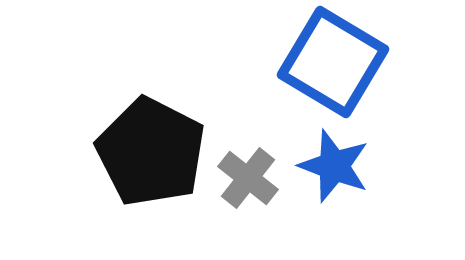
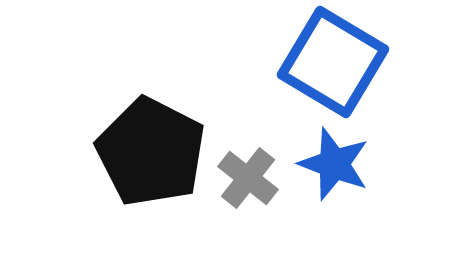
blue star: moved 2 px up
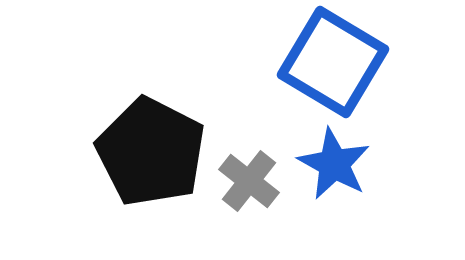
blue star: rotated 8 degrees clockwise
gray cross: moved 1 px right, 3 px down
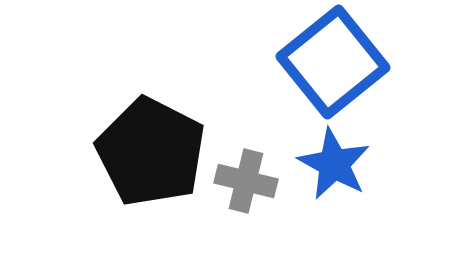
blue square: rotated 20 degrees clockwise
gray cross: moved 3 px left; rotated 24 degrees counterclockwise
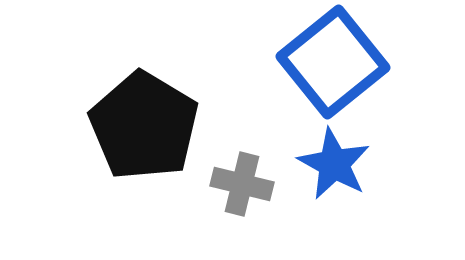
black pentagon: moved 7 px left, 26 px up; rotated 4 degrees clockwise
gray cross: moved 4 px left, 3 px down
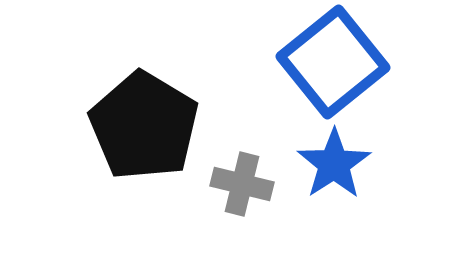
blue star: rotated 10 degrees clockwise
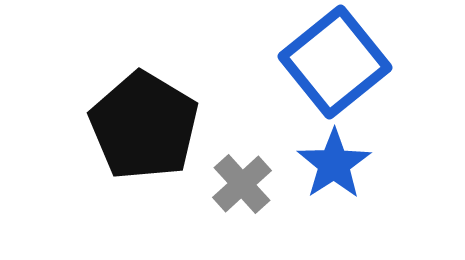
blue square: moved 2 px right
gray cross: rotated 34 degrees clockwise
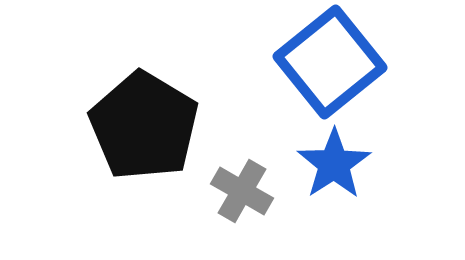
blue square: moved 5 px left
gray cross: moved 7 px down; rotated 18 degrees counterclockwise
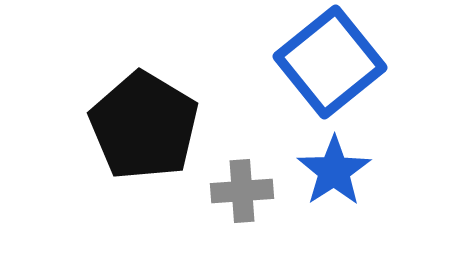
blue star: moved 7 px down
gray cross: rotated 34 degrees counterclockwise
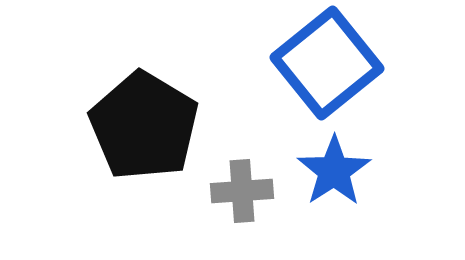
blue square: moved 3 px left, 1 px down
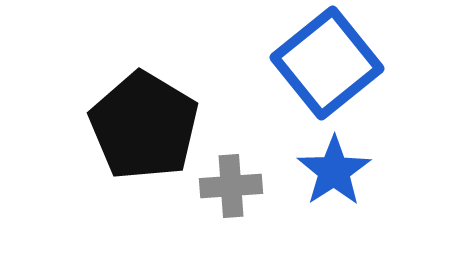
gray cross: moved 11 px left, 5 px up
